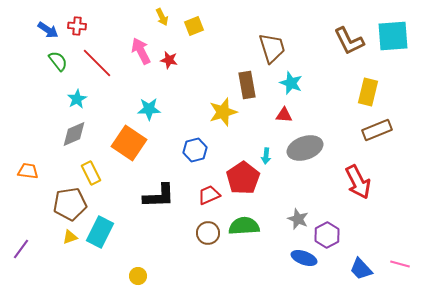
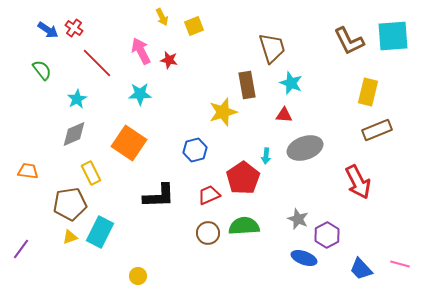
red cross at (77, 26): moved 3 px left, 2 px down; rotated 30 degrees clockwise
green semicircle at (58, 61): moved 16 px left, 9 px down
cyan star at (149, 109): moved 9 px left, 15 px up
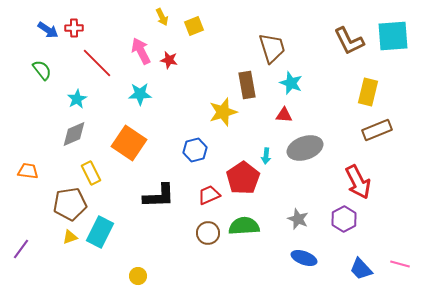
red cross at (74, 28): rotated 36 degrees counterclockwise
purple hexagon at (327, 235): moved 17 px right, 16 px up
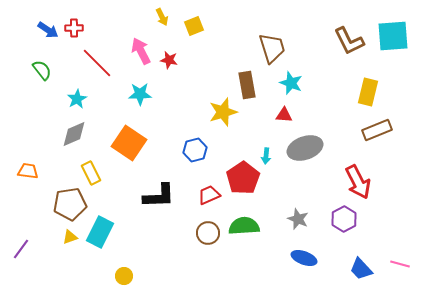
yellow circle at (138, 276): moved 14 px left
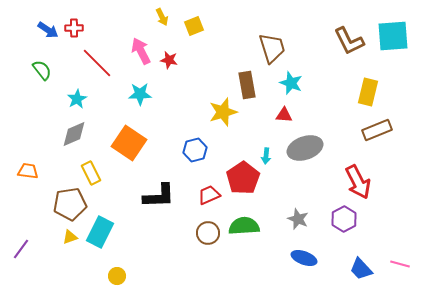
yellow circle at (124, 276): moved 7 px left
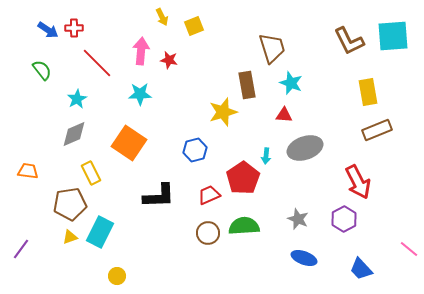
pink arrow at (141, 51): rotated 32 degrees clockwise
yellow rectangle at (368, 92): rotated 24 degrees counterclockwise
pink line at (400, 264): moved 9 px right, 15 px up; rotated 24 degrees clockwise
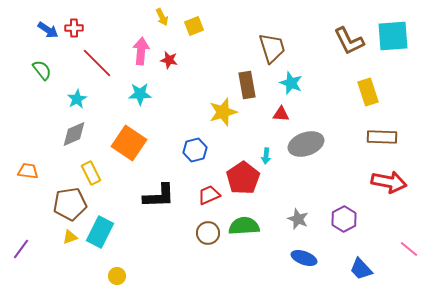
yellow rectangle at (368, 92): rotated 8 degrees counterclockwise
red triangle at (284, 115): moved 3 px left, 1 px up
brown rectangle at (377, 130): moved 5 px right, 7 px down; rotated 24 degrees clockwise
gray ellipse at (305, 148): moved 1 px right, 4 px up
red arrow at (358, 182): moved 31 px right; rotated 52 degrees counterclockwise
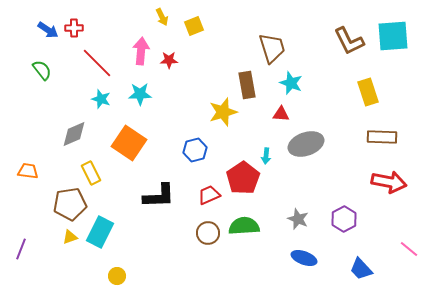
red star at (169, 60): rotated 12 degrees counterclockwise
cyan star at (77, 99): moved 24 px right; rotated 24 degrees counterclockwise
purple line at (21, 249): rotated 15 degrees counterclockwise
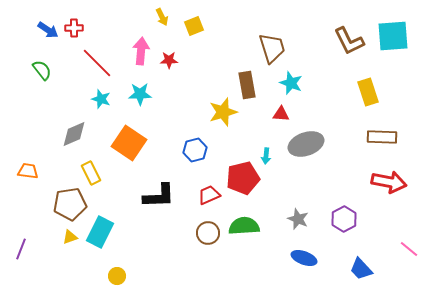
red pentagon at (243, 178): rotated 20 degrees clockwise
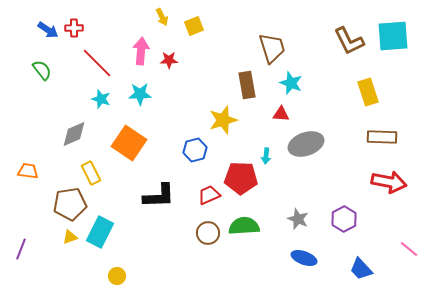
yellow star at (223, 112): moved 8 px down
red pentagon at (243, 178): moved 2 px left; rotated 16 degrees clockwise
